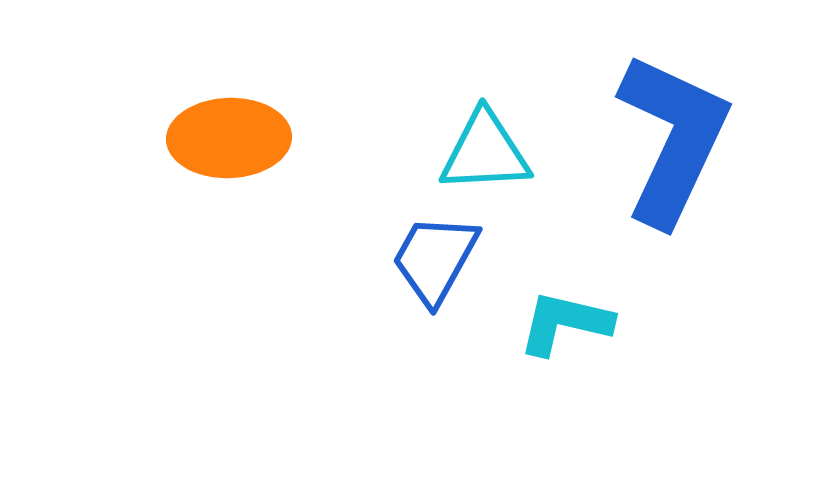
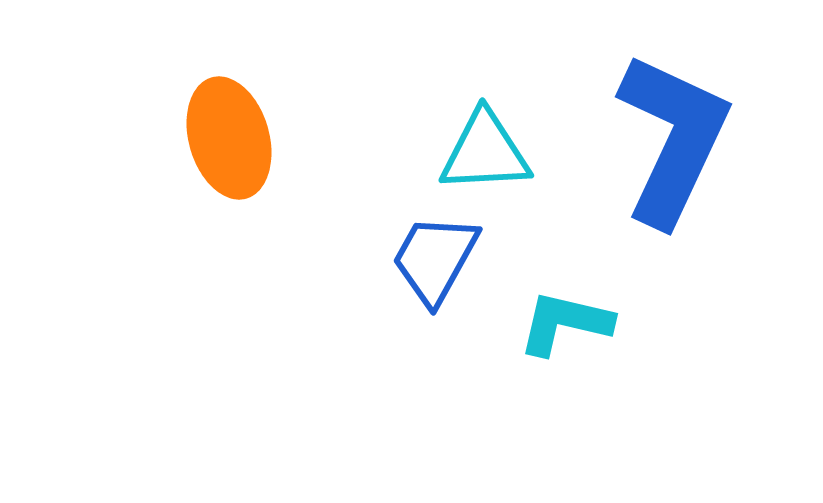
orange ellipse: rotated 76 degrees clockwise
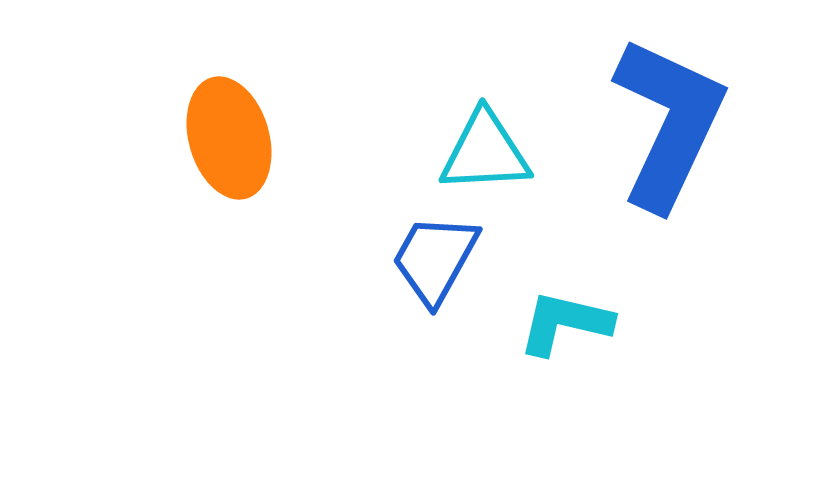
blue L-shape: moved 4 px left, 16 px up
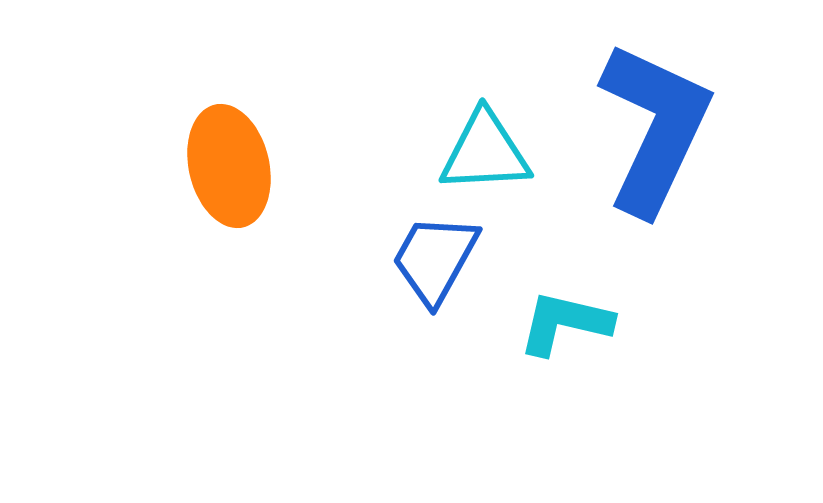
blue L-shape: moved 14 px left, 5 px down
orange ellipse: moved 28 px down; rotated 3 degrees clockwise
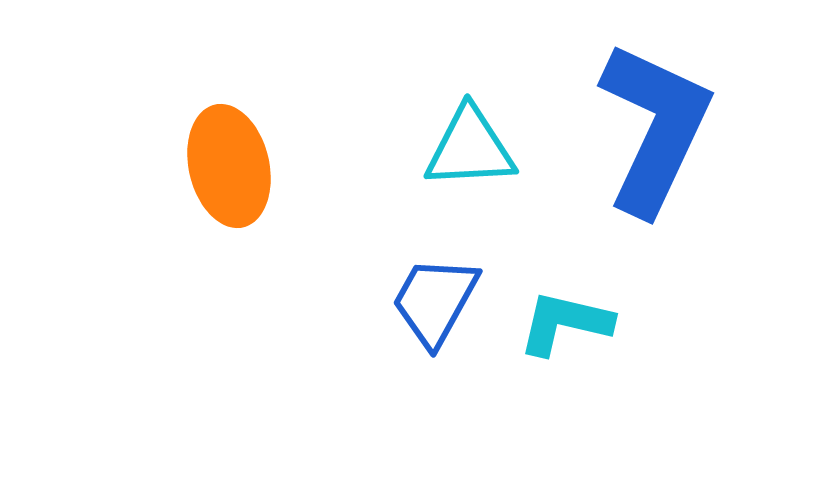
cyan triangle: moved 15 px left, 4 px up
blue trapezoid: moved 42 px down
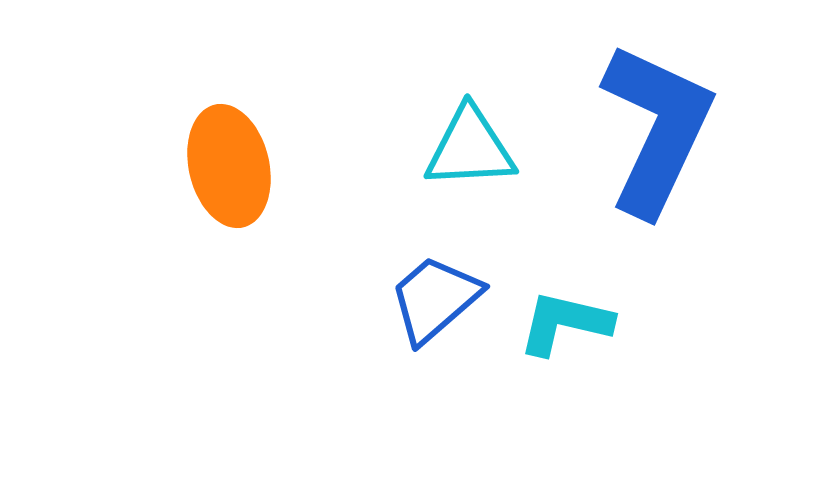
blue L-shape: moved 2 px right, 1 px down
blue trapezoid: moved 2 px up; rotated 20 degrees clockwise
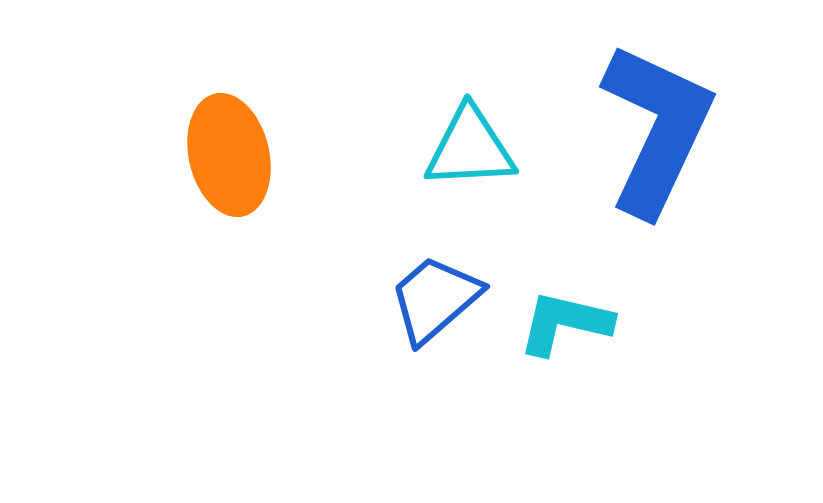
orange ellipse: moved 11 px up
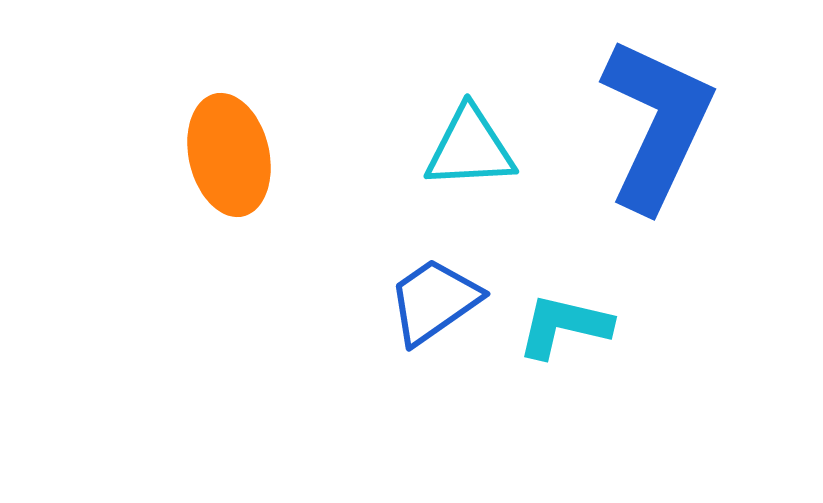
blue L-shape: moved 5 px up
blue trapezoid: moved 1 px left, 2 px down; rotated 6 degrees clockwise
cyan L-shape: moved 1 px left, 3 px down
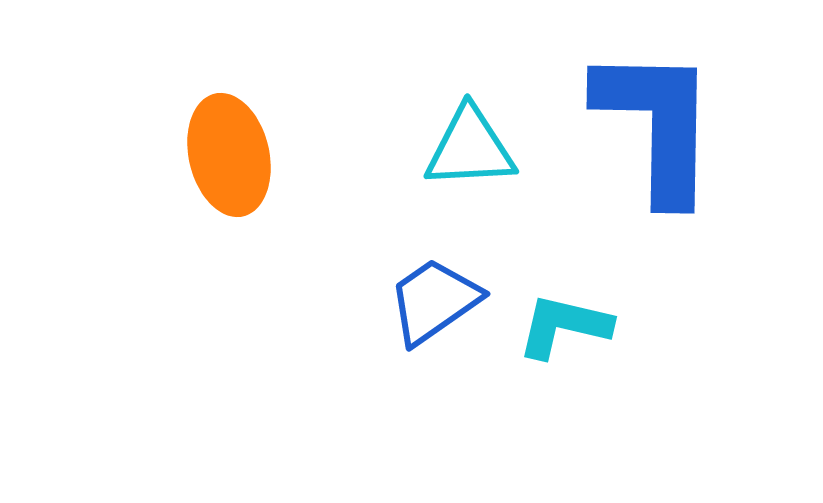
blue L-shape: rotated 24 degrees counterclockwise
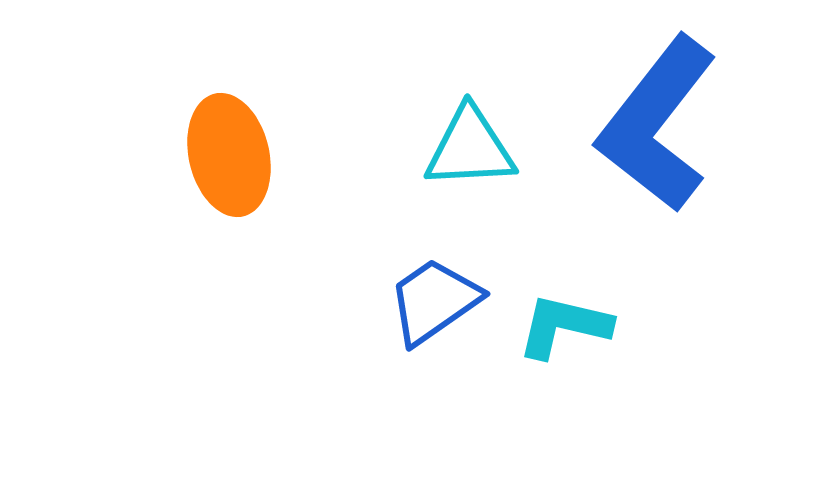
blue L-shape: rotated 143 degrees counterclockwise
